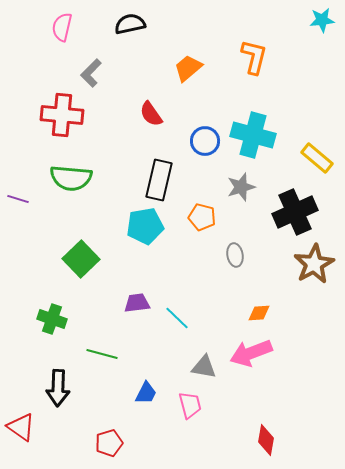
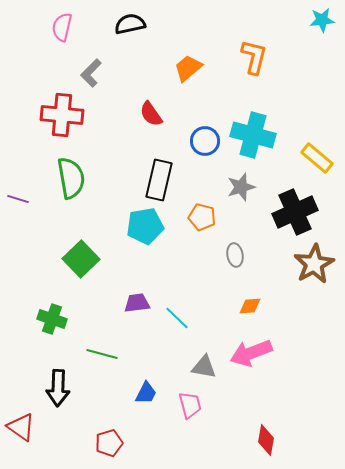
green semicircle: rotated 105 degrees counterclockwise
orange diamond: moved 9 px left, 7 px up
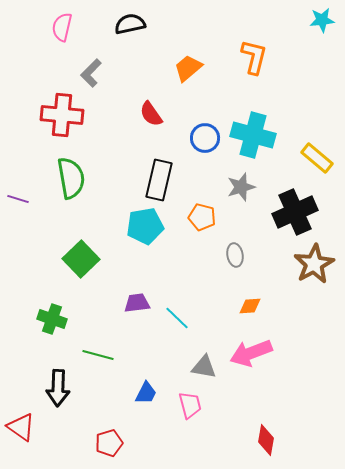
blue circle: moved 3 px up
green line: moved 4 px left, 1 px down
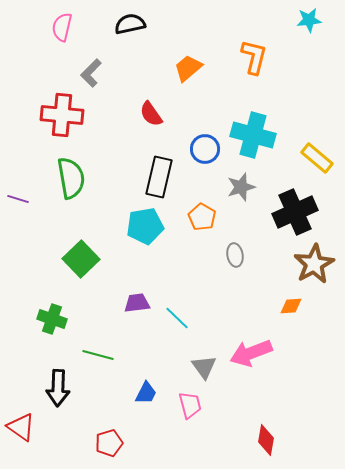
cyan star: moved 13 px left
blue circle: moved 11 px down
black rectangle: moved 3 px up
orange pentagon: rotated 16 degrees clockwise
orange diamond: moved 41 px right
gray triangle: rotated 44 degrees clockwise
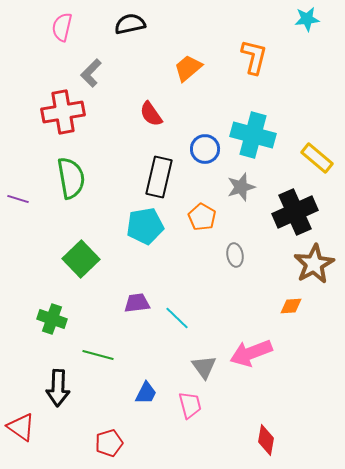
cyan star: moved 2 px left, 1 px up
red cross: moved 1 px right, 3 px up; rotated 15 degrees counterclockwise
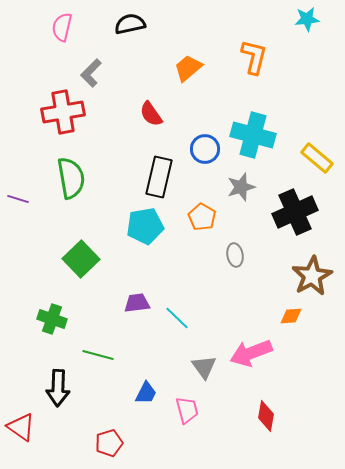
brown star: moved 2 px left, 12 px down
orange diamond: moved 10 px down
pink trapezoid: moved 3 px left, 5 px down
red diamond: moved 24 px up
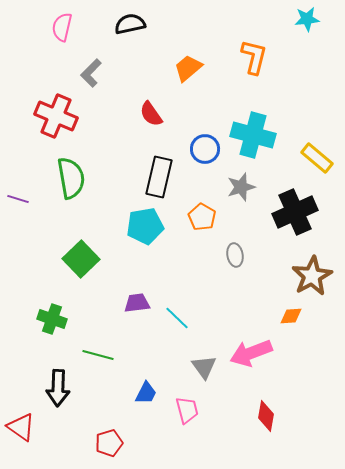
red cross: moved 7 px left, 4 px down; rotated 33 degrees clockwise
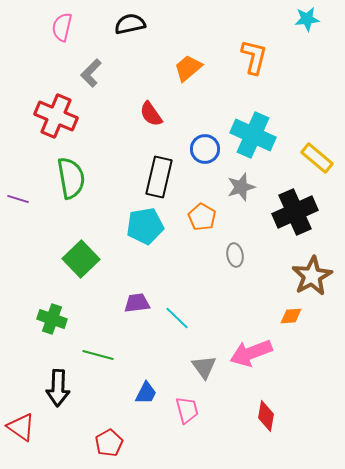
cyan cross: rotated 9 degrees clockwise
red pentagon: rotated 12 degrees counterclockwise
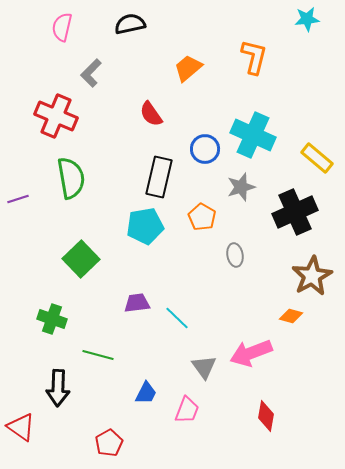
purple line: rotated 35 degrees counterclockwise
orange diamond: rotated 20 degrees clockwise
pink trapezoid: rotated 36 degrees clockwise
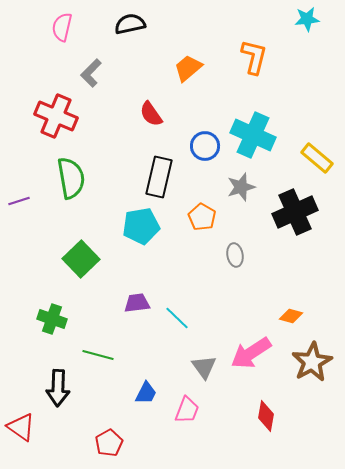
blue circle: moved 3 px up
purple line: moved 1 px right, 2 px down
cyan pentagon: moved 4 px left
brown star: moved 86 px down
pink arrow: rotated 12 degrees counterclockwise
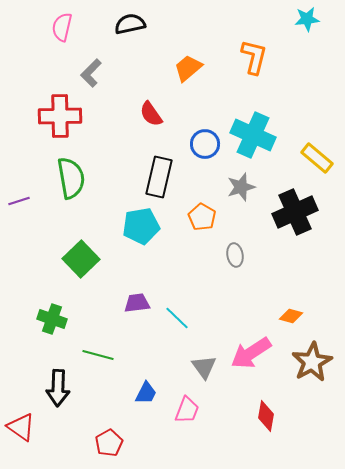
red cross: moved 4 px right; rotated 24 degrees counterclockwise
blue circle: moved 2 px up
